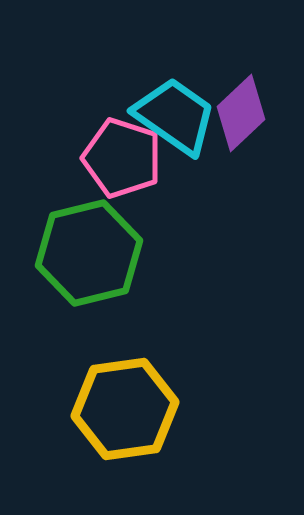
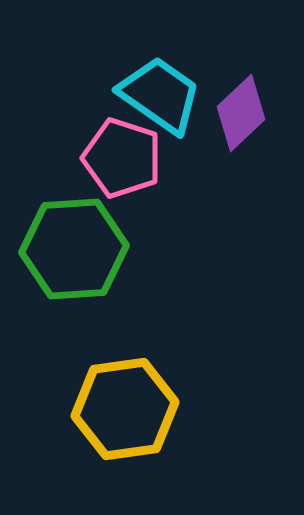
cyan trapezoid: moved 15 px left, 21 px up
green hexagon: moved 15 px left, 4 px up; rotated 10 degrees clockwise
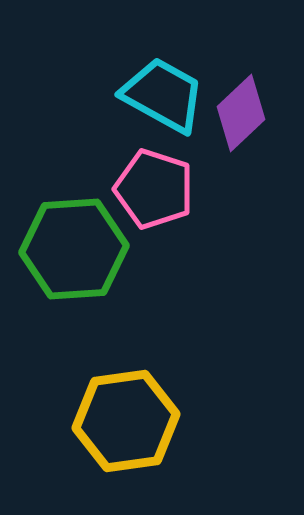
cyan trapezoid: moved 3 px right; rotated 6 degrees counterclockwise
pink pentagon: moved 32 px right, 31 px down
yellow hexagon: moved 1 px right, 12 px down
